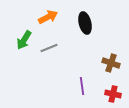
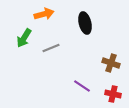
orange arrow: moved 4 px left, 3 px up; rotated 12 degrees clockwise
green arrow: moved 2 px up
gray line: moved 2 px right
purple line: rotated 48 degrees counterclockwise
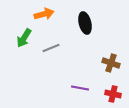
purple line: moved 2 px left, 2 px down; rotated 24 degrees counterclockwise
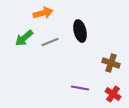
orange arrow: moved 1 px left, 1 px up
black ellipse: moved 5 px left, 8 px down
green arrow: rotated 18 degrees clockwise
gray line: moved 1 px left, 6 px up
red cross: rotated 21 degrees clockwise
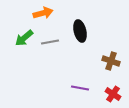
gray line: rotated 12 degrees clockwise
brown cross: moved 2 px up
